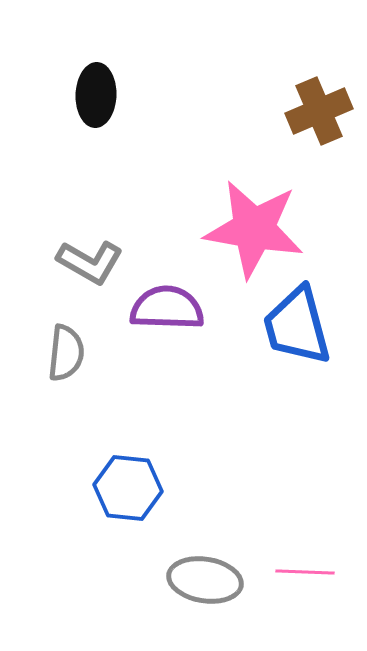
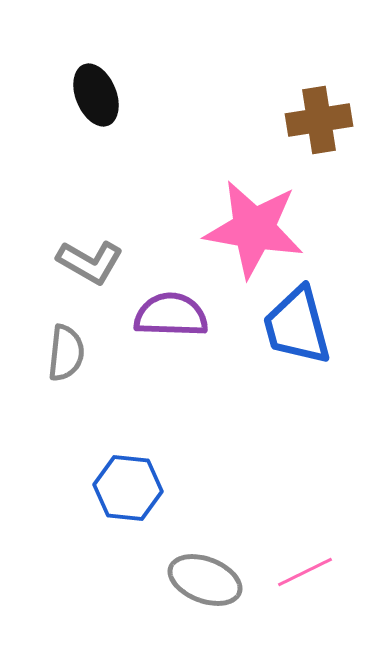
black ellipse: rotated 24 degrees counterclockwise
brown cross: moved 9 px down; rotated 14 degrees clockwise
purple semicircle: moved 4 px right, 7 px down
pink line: rotated 28 degrees counterclockwise
gray ellipse: rotated 12 degrees clockwise
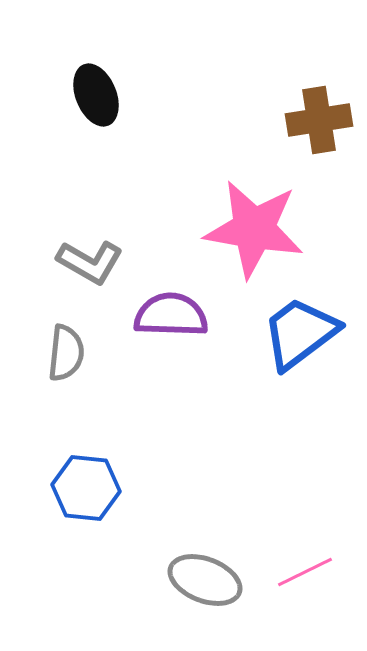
blue trapezoid: moved 3 px right, 7 px down; rotated 68 degrees clockwise
blue hexagon: moved 42 px left
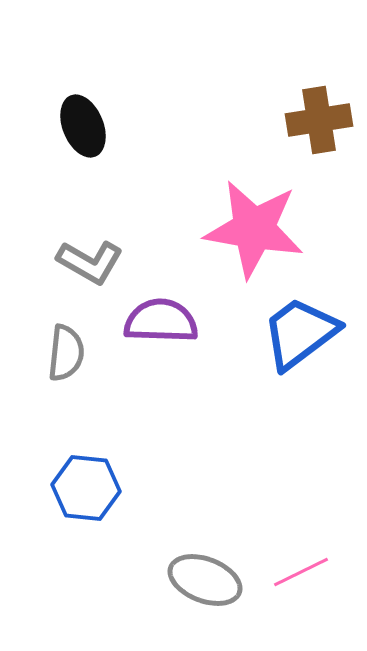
black ellipse: moved 13 px left, 31 px down
purple semicircle: moved 10 px left, 6 px down
pink line: moved 4 px left
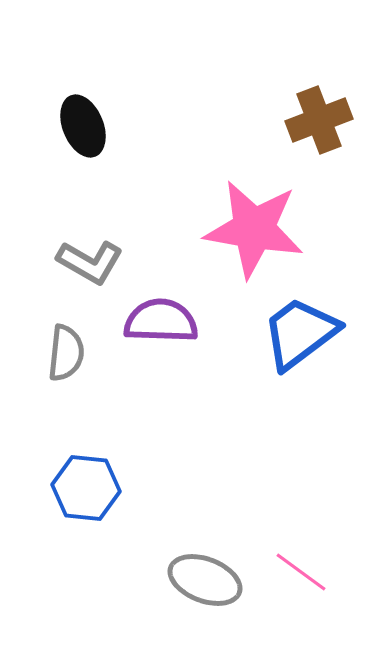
brown cross: rotated 12 degrees counterclockwise
pink line: rotated 62 degrees clockwise
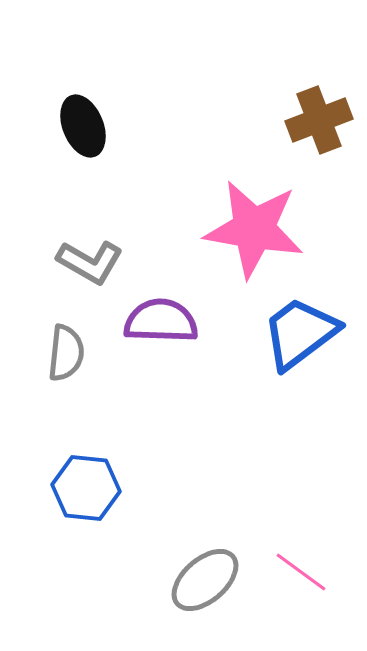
gray ellipse: rotated 62 degrees counterclockwise
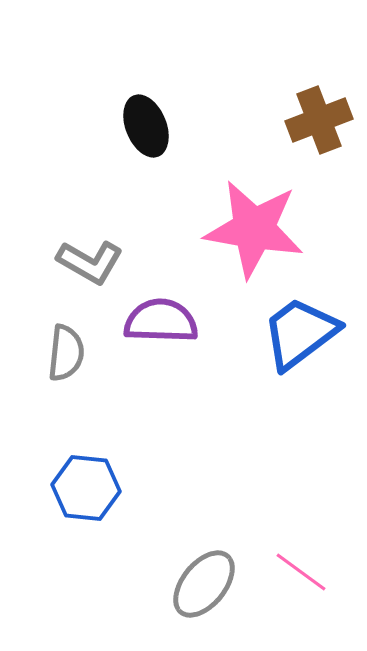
black ellipse: moved 63 px right
gray ellipse: moved 1 px left, 4 px down; rotated 10 degrees counterclockwise
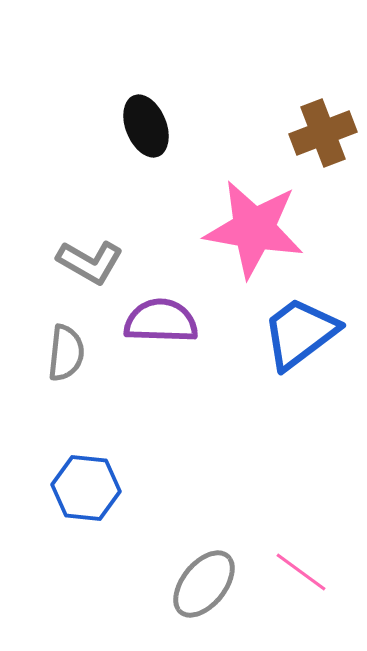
brown cross: moved 4 px right, 13 px down
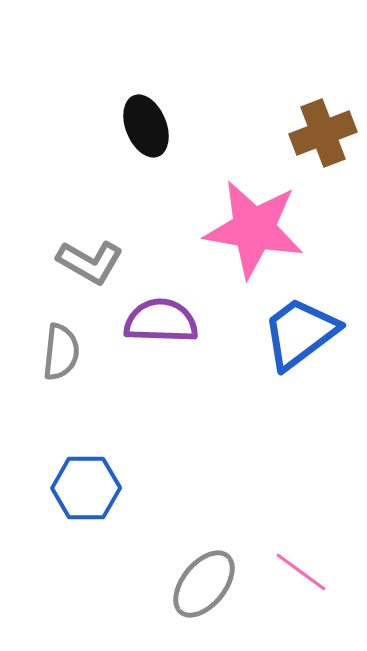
gray semicircle: moved 5 px left, 1 px up
blue hexagon: rotated 6 degrees counterclockwise
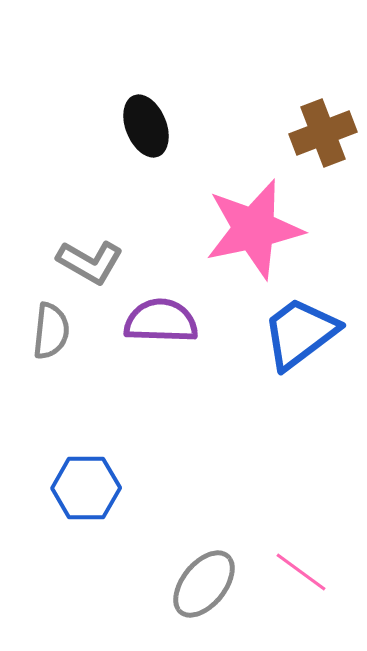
pink star: rotated 22 degrees counterclockwise
gray semicircle: moved 10 px left, 21 px up
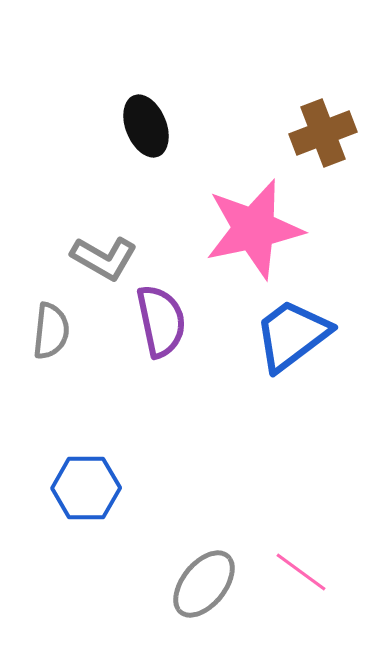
gray L-shape: moved 14 px right, 4 px up
purple semicircle: rotated 76 degrees clockwise
blue trapezoid: moved 8 px left, 2 px down
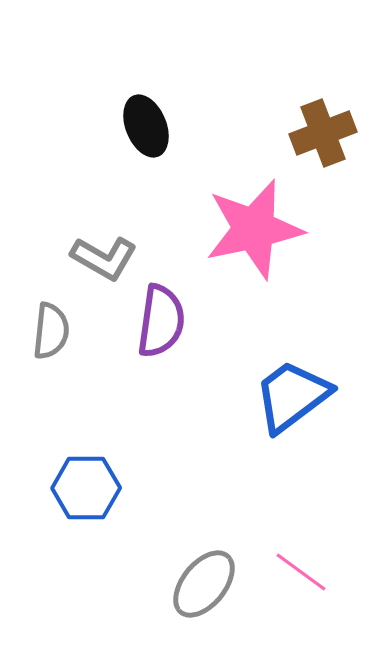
purple semicircle: rotated 20 degrees clockwise
blue trapezoid: moved 61 px down
